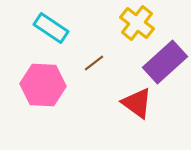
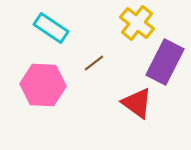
purple rectangle: rotated 21 degrees counterclockwise
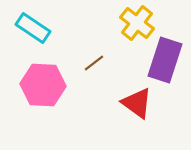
cyan rectangle: moved 18 px left
purple rectangle: moved 2 px up; rotated 9 degrees counterclockwise
